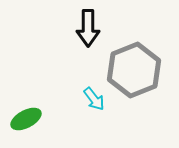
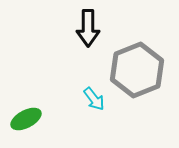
gray hexagon: moved 3 px right
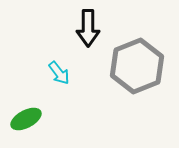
gray hexagon: moved 4 px up
cyan arrow: moved 35 px left, 26 px up
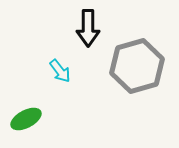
gray hexagon: rotated 6 degrees clockwise
cyan arrow: moved 1 px right, 2 px up
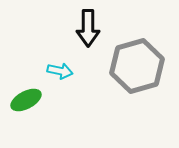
cyan arrow: rotated 40 degrees counterclockwise
green ellipse: moved 19 px up
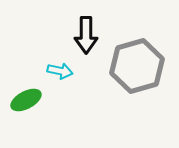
black arrow: moved 2 px left, 7 px down
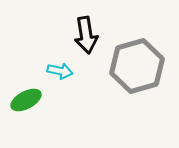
black arrow: rotated 9 degrees counterclockwise
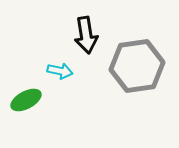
gray hexagon: rotated 8 degrees clockwise
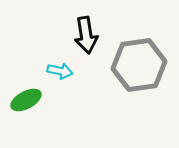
gray hexagon: moved 2 px right, 1 px up
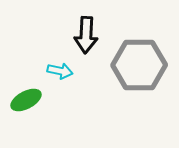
black arrow: rotated 12 degrees clockwise
gray hexagon: rotated 8 degrees clockwise
